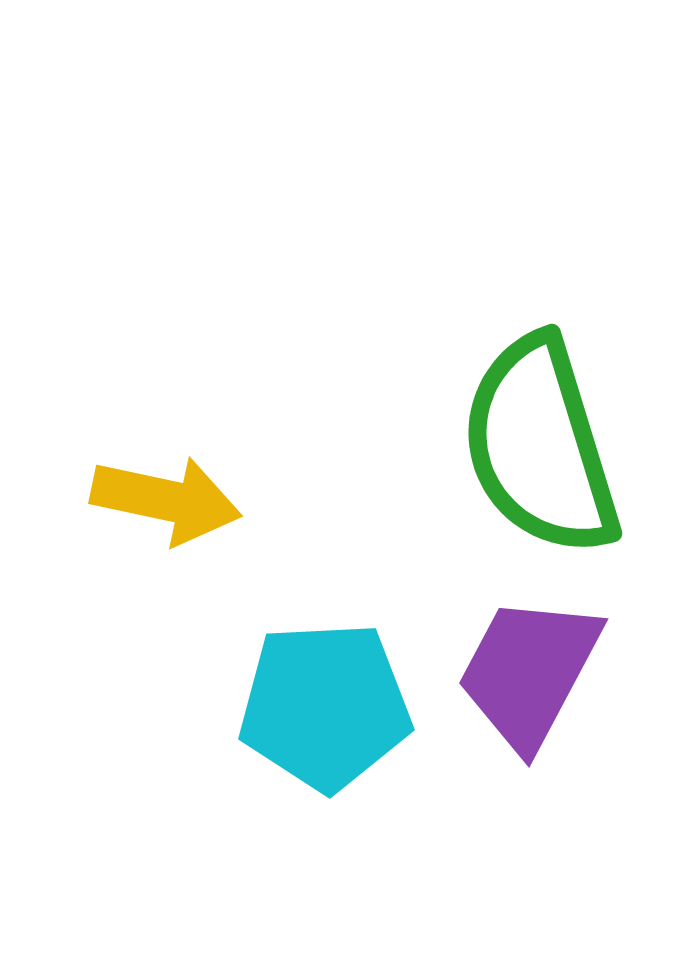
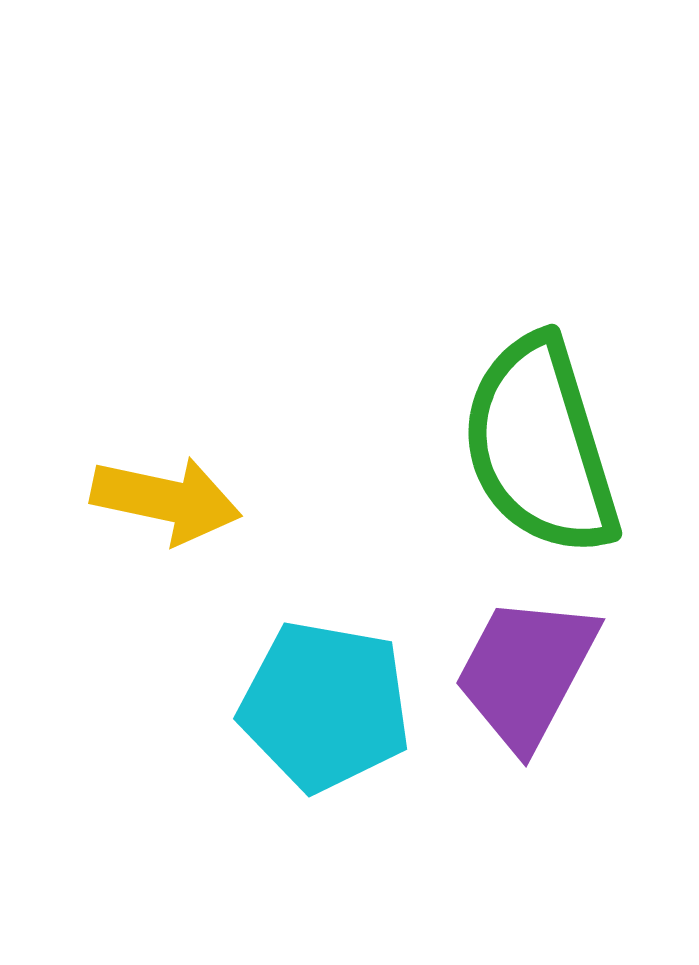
purple trapezoid: moved 3 px left
cyan pentagon: rotated 13 degrees clockwise
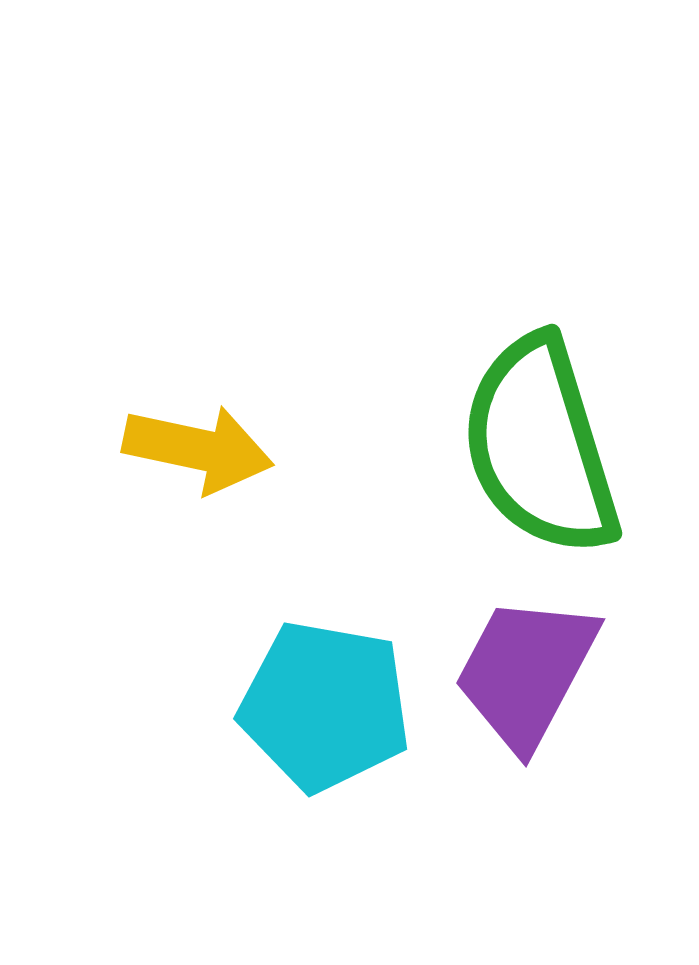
yellow arrow: moved 32 px right, 51 px up
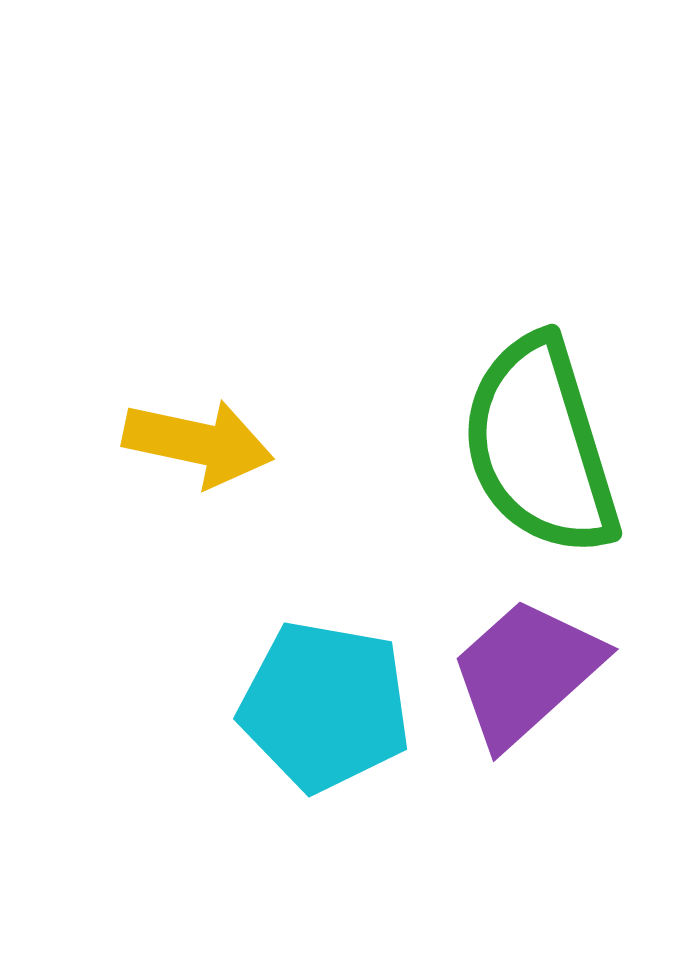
yellow arrow: moved 6 px up
purple trapezoid: rotated 20 degrees clockwise
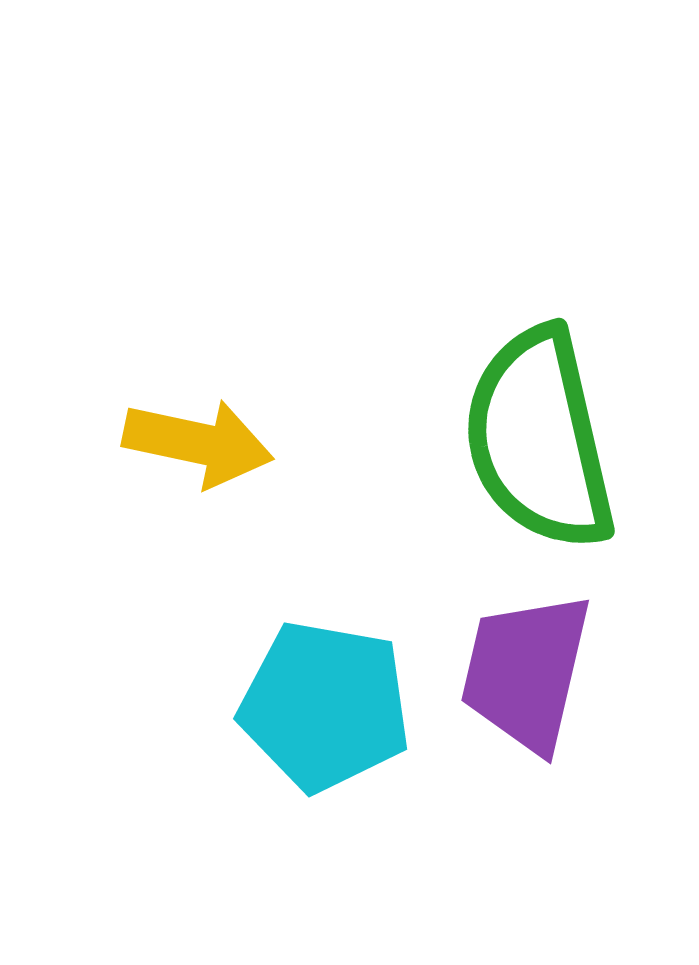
green semicircle: moved 1 px left, 7 px up; rotated 4 degrees clockwise
purple trapezoid: rotated 35 degrees counterclockwise
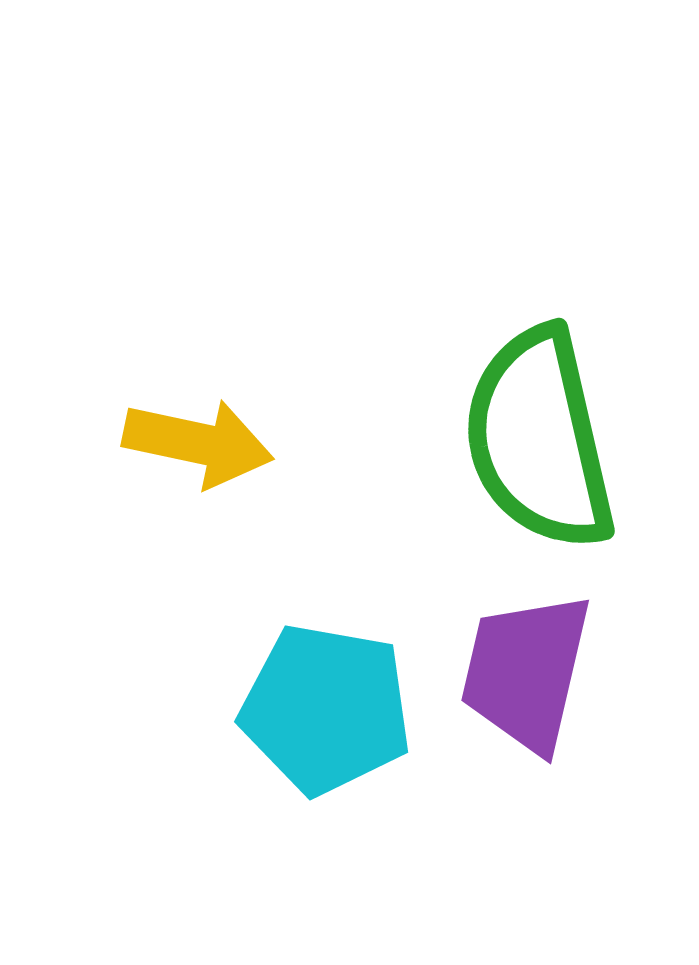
cyan pentagon: moved 1 px right, 3 px down
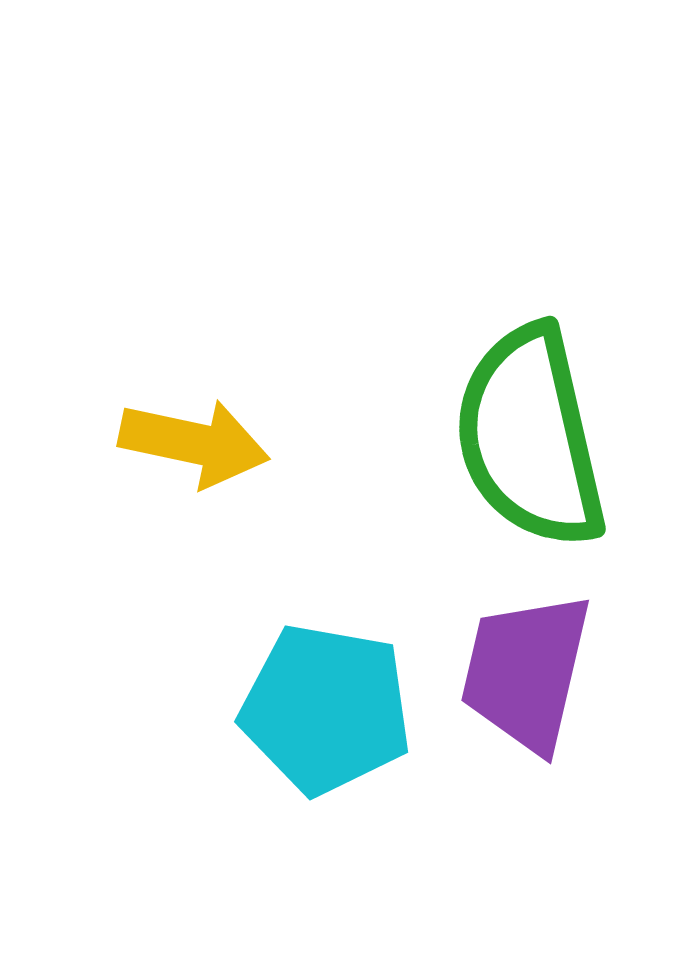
green semicircle: moved 9 px left, 2 px up
yellow arrow: moved 4 px left
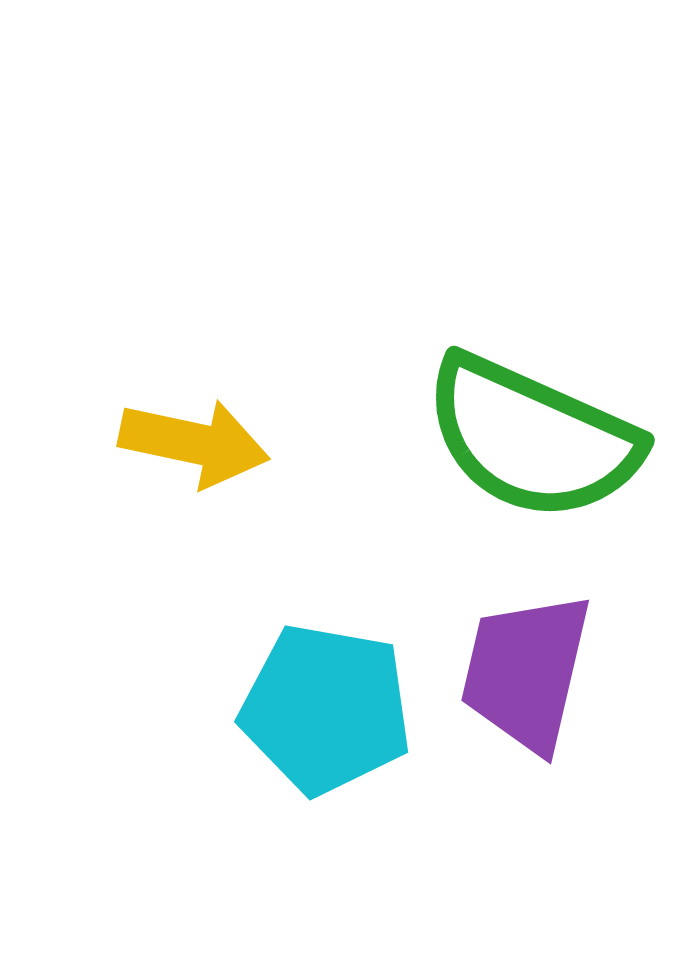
green semicircle: moved 2 px right, 1 px down; rotated 53 degrees counterclockwise
